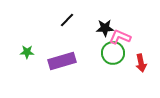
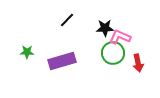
red arrow: moved 3 px left
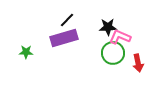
black star: moved 3 px right, 1 px up
green star: moved 1 px left
purple rectangle: moved 2 px right, 23 px up
